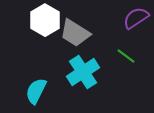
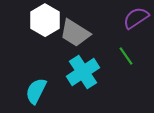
green line: rotated 18 degrees clockwise
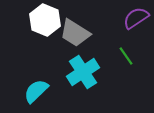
white hexagon: rotated 8 degrees counterclockwise
cyan semicircle: rotated 20 degrees clockwise
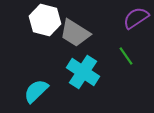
white hexagon: rotated 8 degrees counterclockwise
cyan cross: rotated 24 degrees counterclockwise
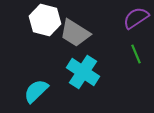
green line: moved 10 px right, 2 px up; rotated 12 degrees clockwise
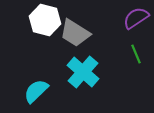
cyan cross: rotated 8 degrees clockwise
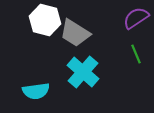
cyan semicircle: rotated 144 degrees counterclockwise
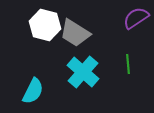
white hexagon: moved 5 px down
green line: moved 8 px left, 10 px down; rotated 18 degrees clockwise
cyan semicircle: moved 3 px left; rotated 56 degrees counterclockwise
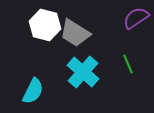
green line: rotated 18 degrees counterclockwise
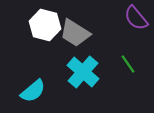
purple semicircle: rotated 96 degrees counterclockwise
green line: rotated 12 degrees counterclockwise
cyan semicircle: rotated 24 degrees clockwise
